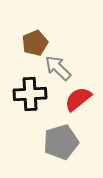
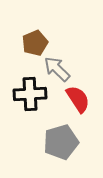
gray arrow: moved 1 px left, 1 px down
red semicircle: rotated 96 degrees clockwise
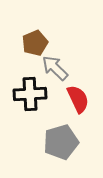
gray arrow: moved 2 px left, 1 px up
red semicircle: rotated 8 degrees clockwise
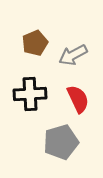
gray arrow: moved 18 px right, 13 px up; rotated 72 degrees counterclockwise
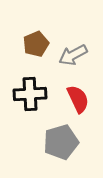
brown pentagon: moved 1 px right, 1 px down
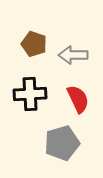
brown pentagon: moved 2 px left; rotated 30 degrees counterclockwise
gray arrow: rotated 28 degrees clockwise
gray pentagon: moved 1 px right, 1 px down
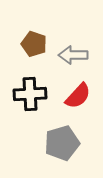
red semicircle: moved 3 px up; rotated 68 degrees clockwise
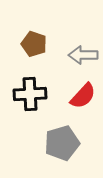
gray arrow: moved 10 px right
red semicircle: moved 5 px right
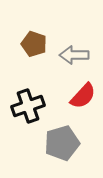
gray arrow: moved 9 px left
black cross: moved 2 px left, 12 px down; rotated 16 degrees counterclockwise
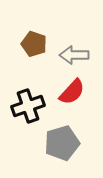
red semicircle: moved 11 px left, 4 px up
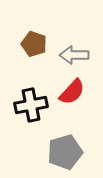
black cross: moved 3 px right, 1 px up; rotated 8 degrees clockwise
gray pentagon: moved 3 px right, 9 px down
